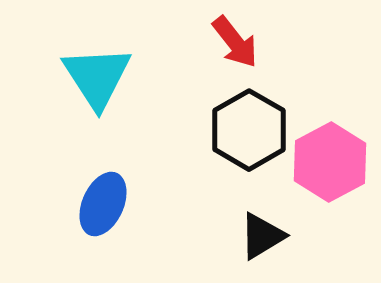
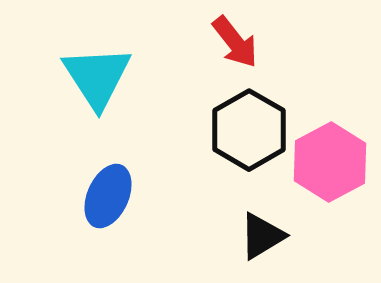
blue ellipse: moved 5 px right, 8 px up
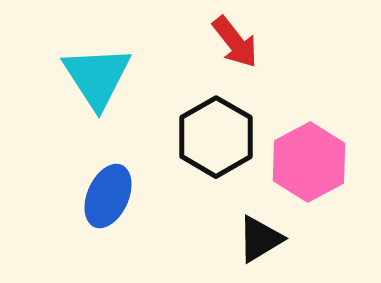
black hexagon: moved 33 px left, 7 px down
pink hexagon: moved 21 px left
black triangle: moved 2 px left, 3 px down
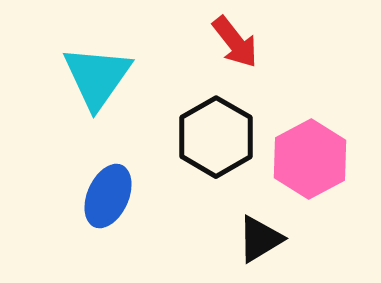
cyan triangle: rotated 8 degrees clockwise
pink hexagon: moved 1 px right, 3 px up
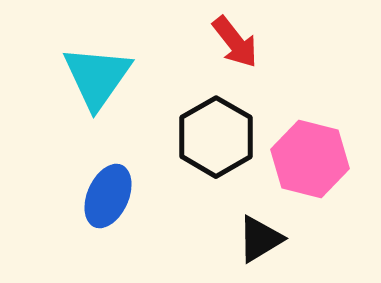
pink hexagon: rotated 18 degrees counterclockwise
